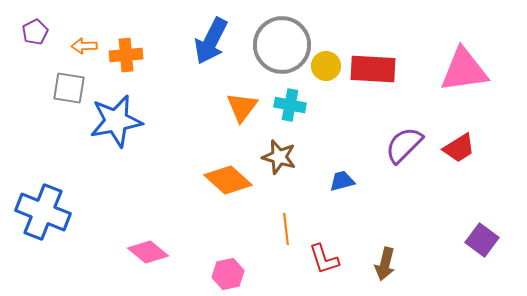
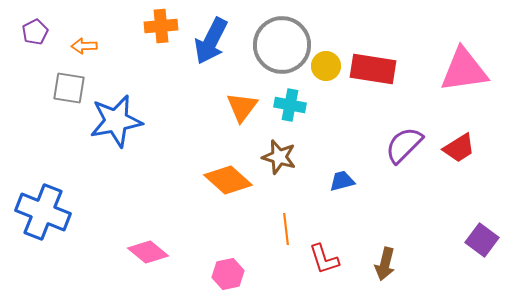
orange cross: moved 35 px right, 29 px up
red rectangle: rotated 6 degrees clockwise
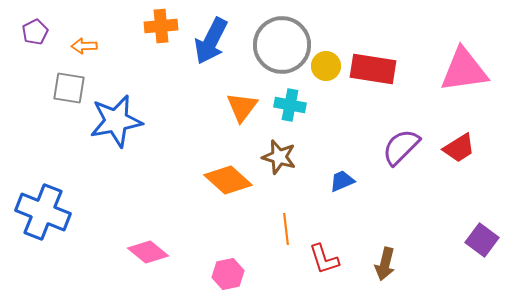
purple semicircle: moved 3 px left, 2 px down
blue trapezoid: rotated 8 degrees counterclockwise
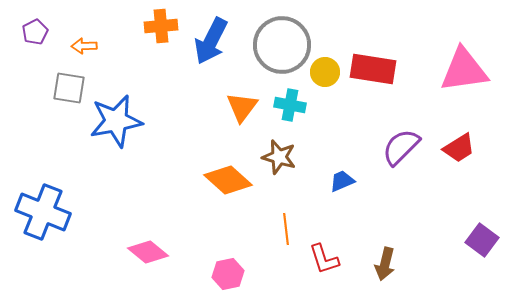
yellow circle: moved 1 px left, 6 px down
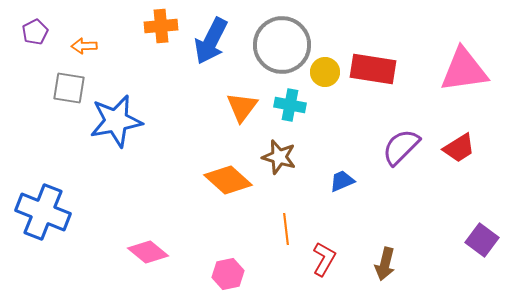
red L-shape: rotated 132 degrees counterclockwise
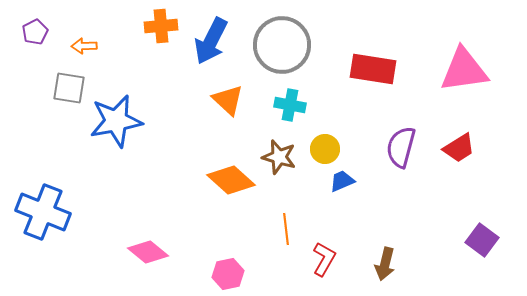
yellow circle: moved 77 px down
orange triangle: moved 14 px left, 7 px up; rotated 24 degrees counterclockwise
purple semicircle: rotated 30 degrees counterclockwise
orange diamond: moved 3 px right
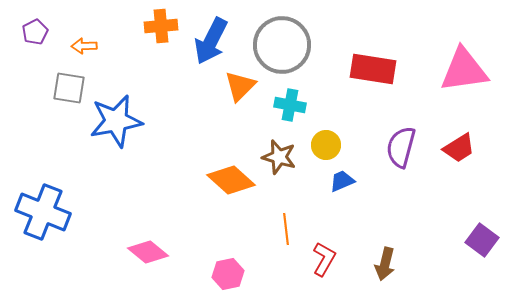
orange triangle: moved 12 px right, 14 px up; rotated 32 degrees clockwise
yellow circle: moved 1 px right, 4 px up
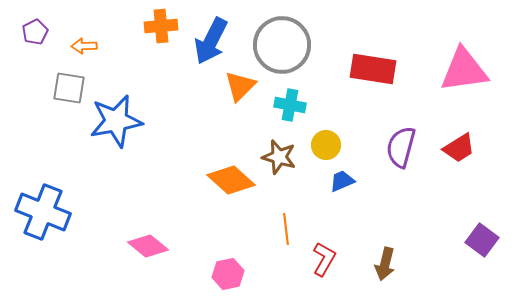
pink diamond: moved 6 px up
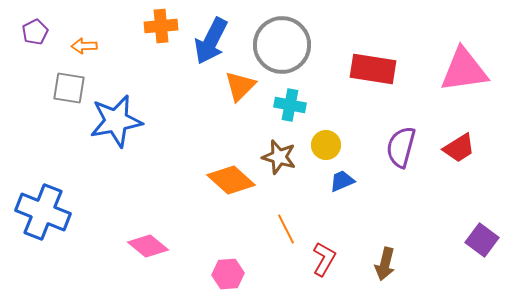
orange line: rotated 20 degrees counterclockwise
pink hexagon: rotated 8 degrees clockwise
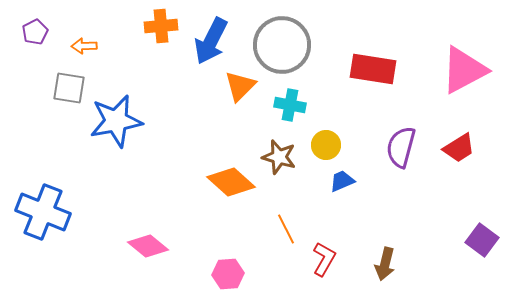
pink triangle: rotated 20 degrees counterclockwise
orange diamond: moved 2 px down
